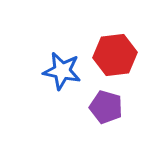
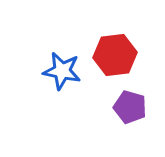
purple pentagon: moved 24 px right
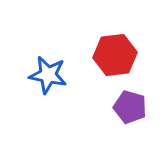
blue star: moved 14 px left, 4 px down
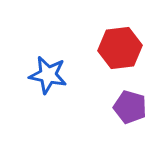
red hexagon: moved 5 px right, 7 px up
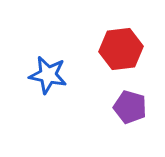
red hexagon: moved 1 px right, 1 px down
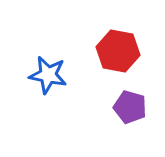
red hexagon: moved 3 px left, 2 px down; rotated 18 degrees clockwise
